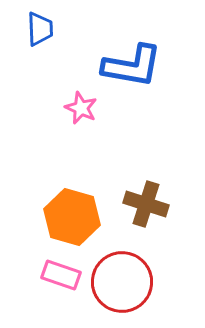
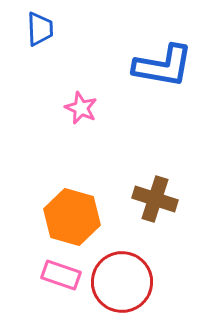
blue L-shape: moved 31 px right
brown cross: moved 9 px right, 5 px up
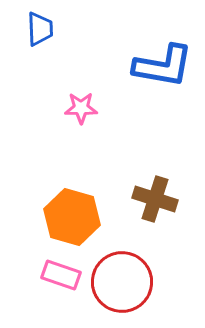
pink star: rotated 24 degrees counterclockwise
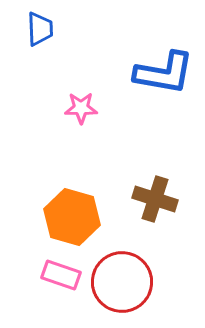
blue L-shape: moved 1 px right, 7 px down
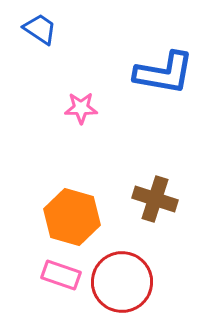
blue trapezoid: rotated 54 degrees counterclockwise
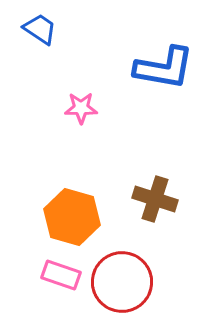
blue L-shape: moved 5 px up
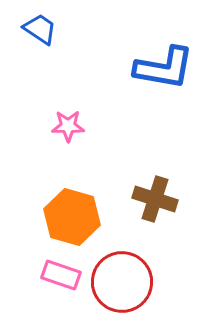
pink star: moved 13 px left, 18 px down
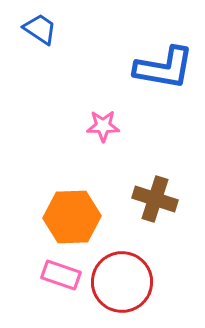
pink star: moved 35 px right
orange hexagon: rotated 18 degrees counterclockwise
